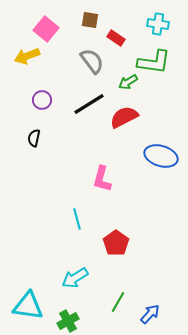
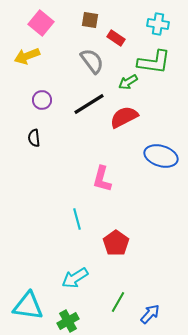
pink square: moved 5 px left, 6 px up
black semicircle: rotated 18 degrees counterclockwise
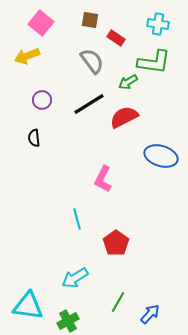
pink L-shape: moved 1 px right; rotated 12 degrees clockwise
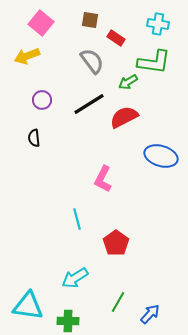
green cross: rotated 30 degrees clockwise
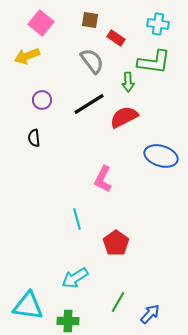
green arrow: rotated 60 degrees counterclockwise
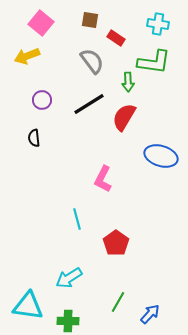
red semicircle: rotated 32 degrees counterclockwise
cyan arrow: moved 6 px left
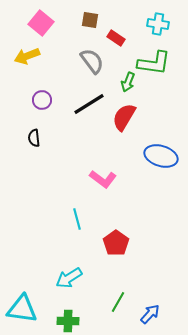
green L-shape: moved 1 px down
green arrow: rotated 24 degrees clockwise
pink L-shape: rotated 80 degrees counterclockwise
cyan triangle: moved 6 px left, 3 px down
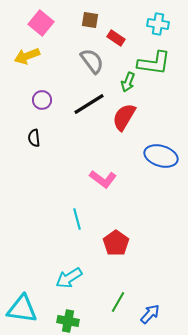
green cross: rotated 10 degrees clockwise
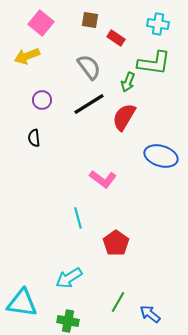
gray semicircle: moved 3 px left, 6 px down
cyan line: moved 1 px right, 1 px up
cyan triangle: moved 6 px up
blue arrow: rotated 95 degrees counterclockwise
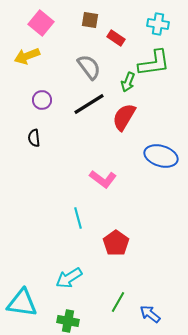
green L-shape: rotated 16 degrees counterclockwise
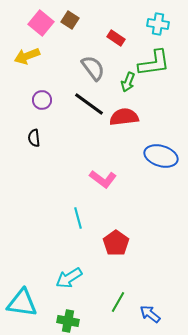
brown square: moved 20 px left; rotated 24 degrees clockwise
gray semicircle: moved 4 px right, 1 px down
black line: rotated 68 degrees clockwise
red semicircle: rotated 52 degrees clockwise
